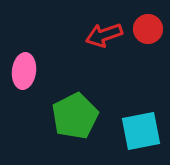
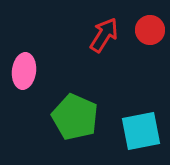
red circle: moved 2 px right, 1 px down
red arrow: rotated 141 degrees clockwise
green pentagon: moved 1 px down; rotated 21 degrees counterclockwise
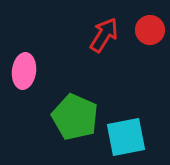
cyan square: moved 15 px left, 6 px down
